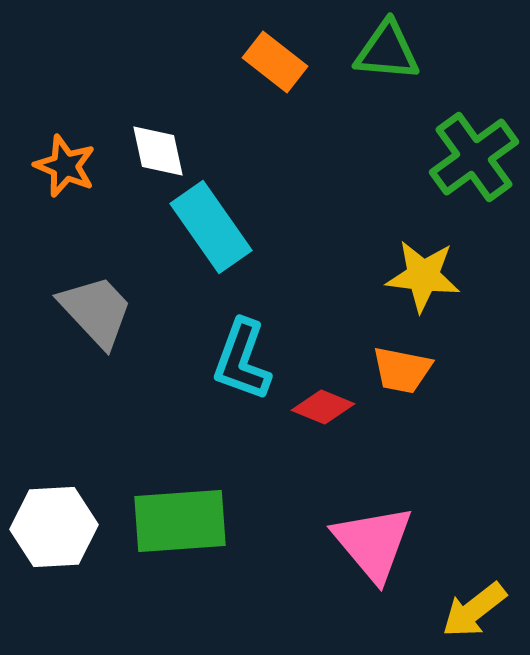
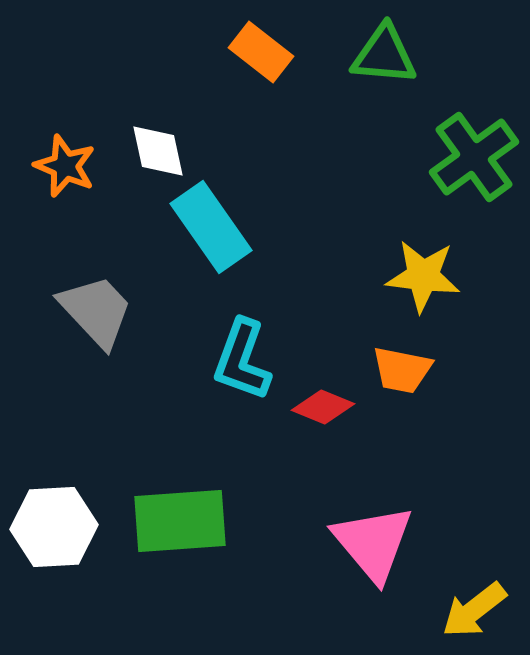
green triangle: moved 3 px left, 4 px down
orange rectangle: moved 14 px left, 10 px up
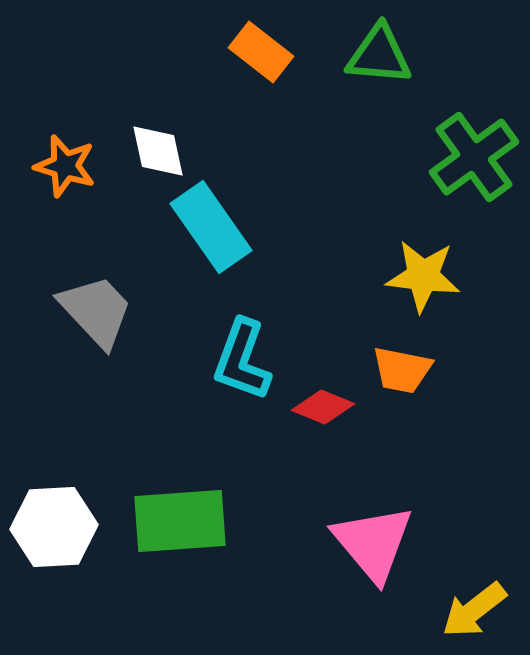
green triangle: moved 5 px left
orange star: rotated 6 degrees counterclockwise
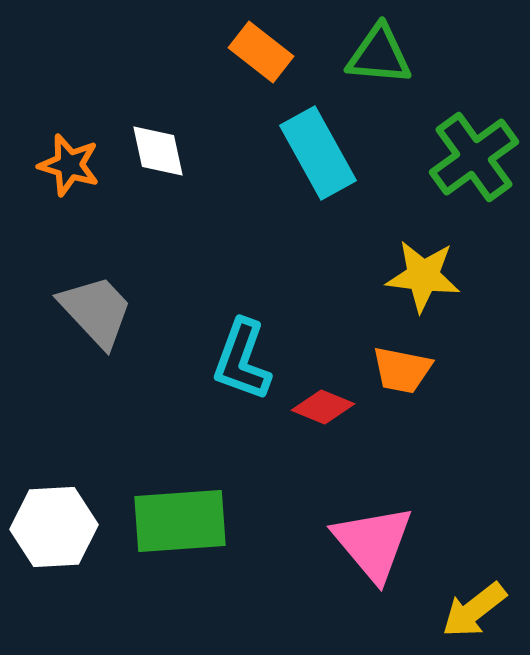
orange star: moved 4 px right, 1 px up
cyan rectangle: moved 107 px right, 74 px up; rotated 6 degrees clockwise
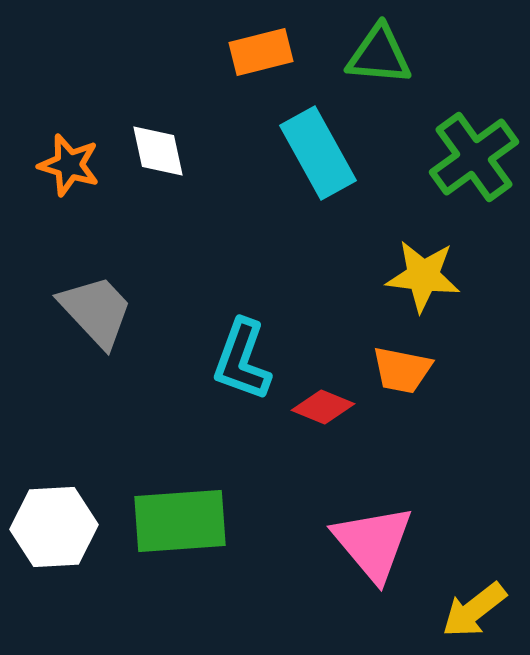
orange rectangle: rotated 52 degrees counterclockwise
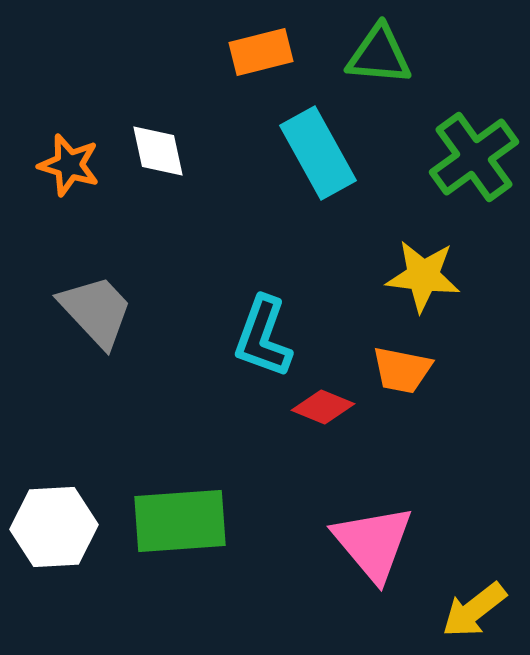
cyan L-shape: moved 21 px right, 23 px up
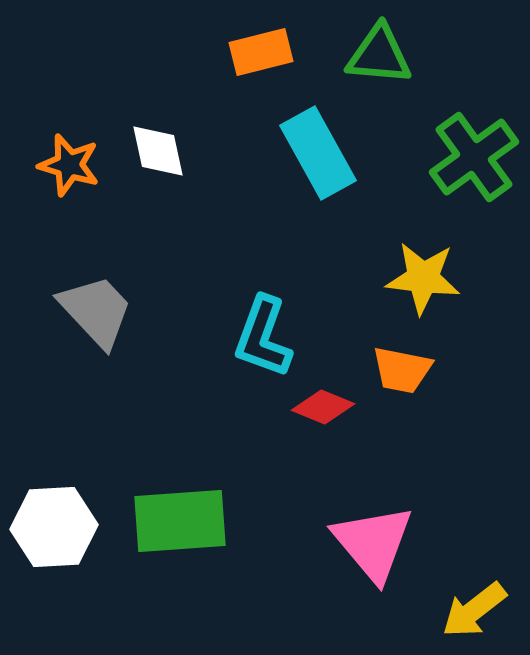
yellow star: moved 2 px down
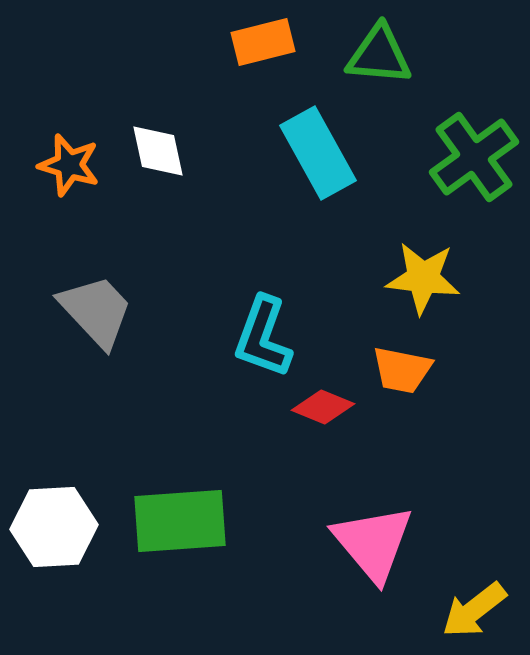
orange rectangle: moved 2 px right, 10 px up
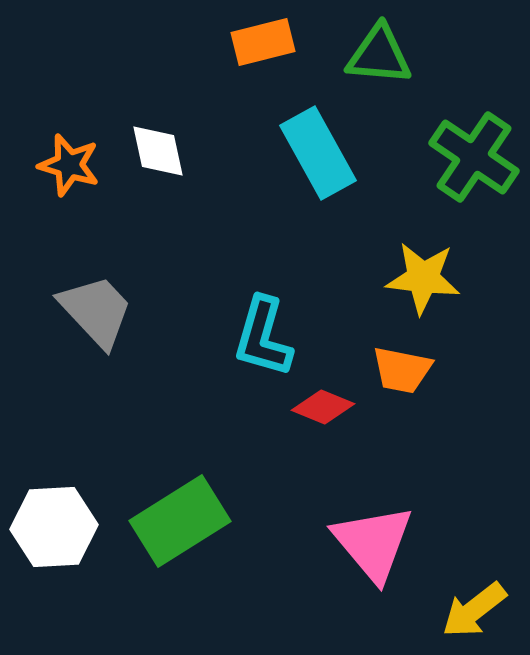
green cross: rotated 20 degrees counterclockwise
cyan L-shape: rotated 4 degrees counterclockwise
green rectangle: rotated 28 degrees counterclockwise
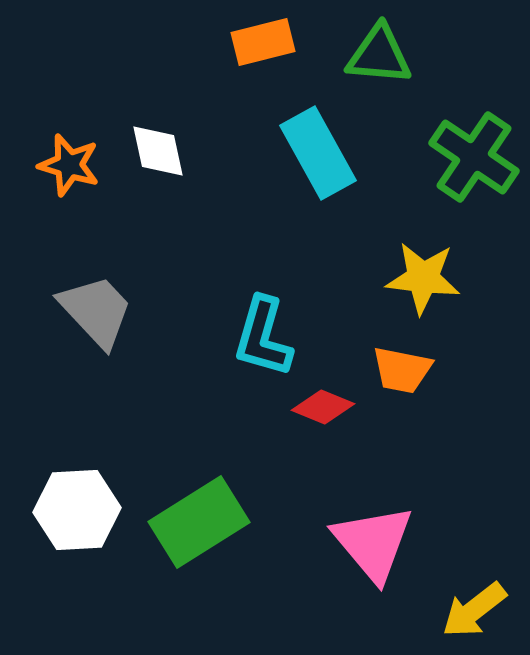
green rectangle: moved 19 px right, 1 px down
white hexagon: moved 23 px right, 17 px up
